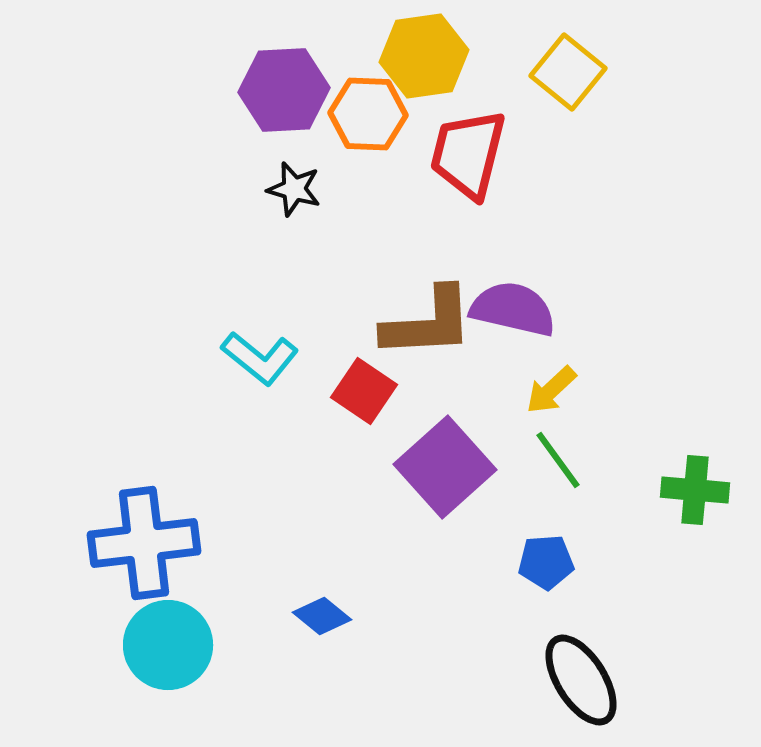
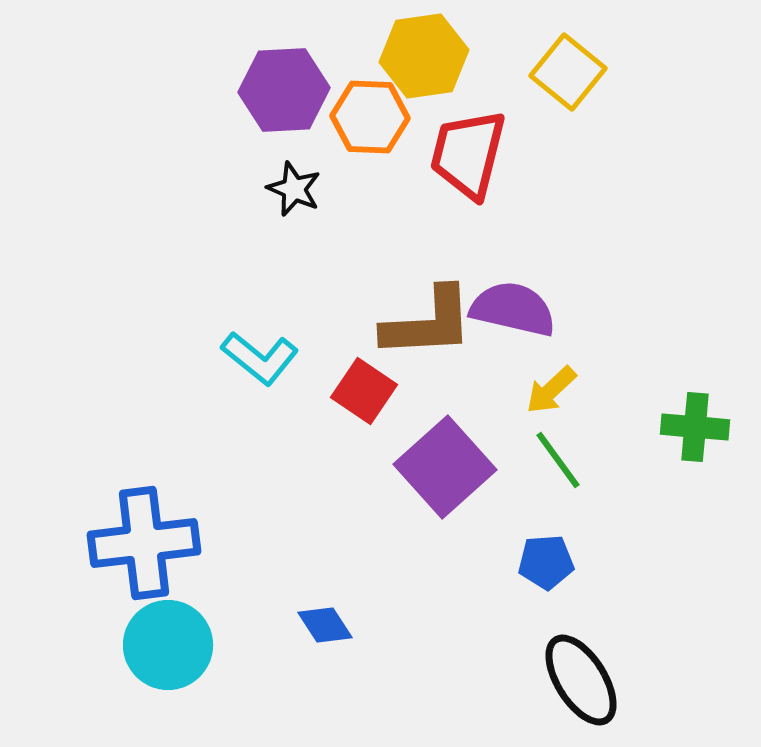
orange hexagon: moved 2 px right, 3 px down
black star: rotated 8 degrees clockwise
green cross: moved 63 px up
blue diamond: moved 3 px right, 9 px down; rotated 18 degrees clockwise
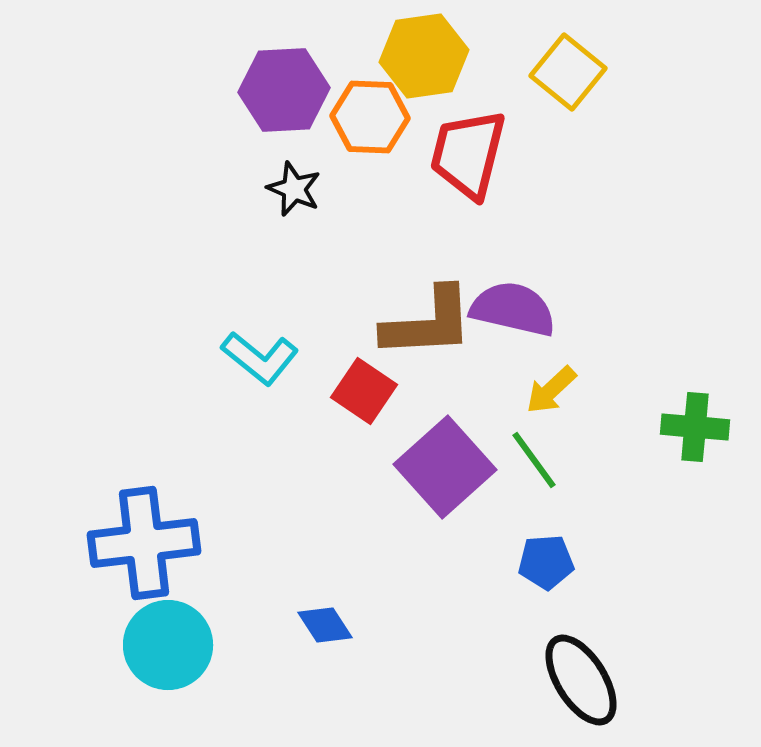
green line: moved 24 px left
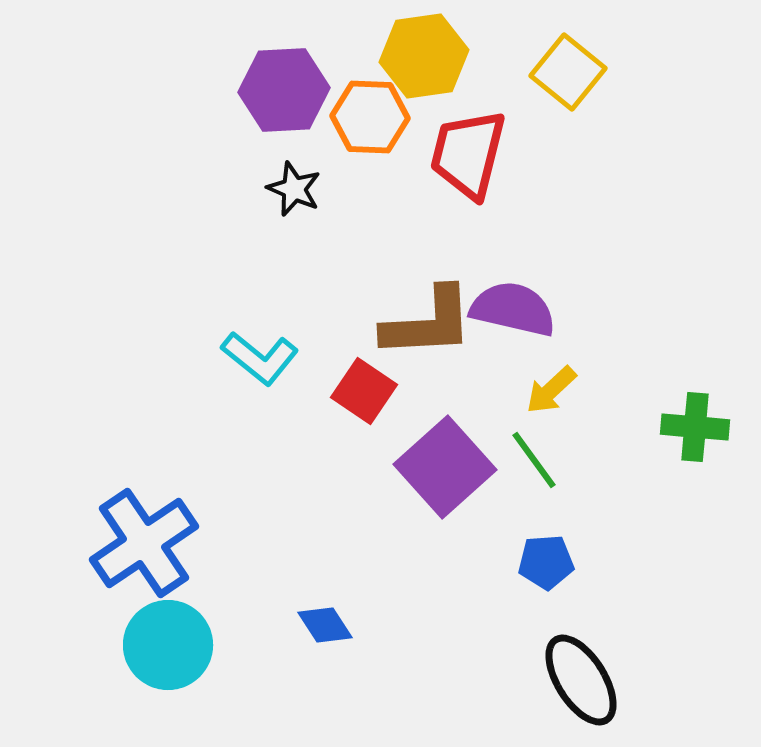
blue cross: rotated 27 degrees counterclockwise
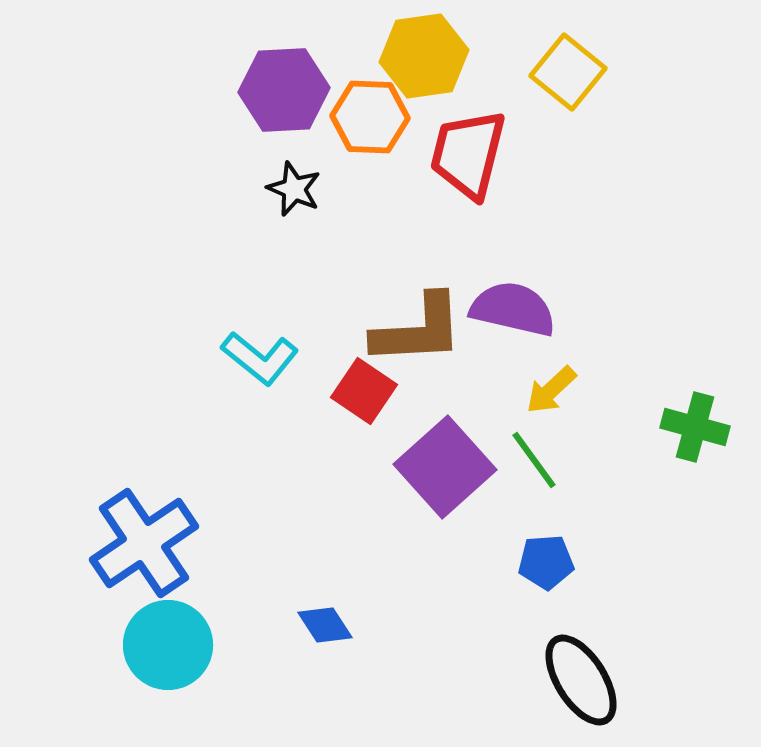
brown L-shape: moved 10 px left, 7 px down
green cross: rotated 10 degrees clockwise
